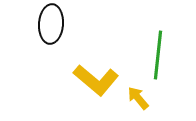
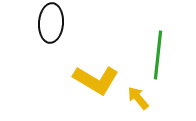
black ellipse: moved 1 px up
yellow L-shape: rotated 9 degrees counterclockwise
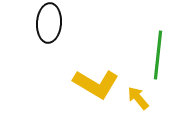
black ellipse: moved 2 px left
yellow L-shape: moved 4 px down
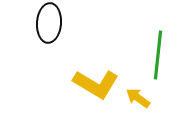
yellow arrow: rotated 15 degrees counterclockwise
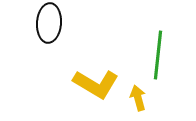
yellow arrow: rotated 40 degrees clockwise
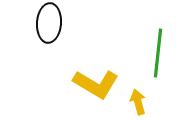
green line: moved 2 px up
yellow arrow: moved 4 px down
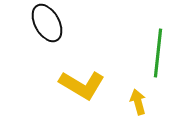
black ellipse: moved 2 px left; rotated 33 degrees counterclockwise
yellow L-shape: moved 14 px left, 1 px down
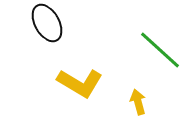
green line: moved 2 px right, 3 px up; rotated 54 degrees counterclockwise
yellow L-shape: moved 2 px left, 2 px up
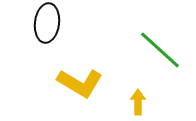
black ellipse: rotated 36 degrees clockwise
yellow arrow: rotated 15 degrees clockwise
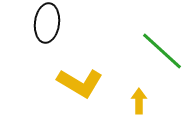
green line: moved 2 px right, 1 px down
yellow arrow: moved 1 px right, 1 px up
